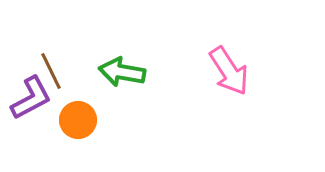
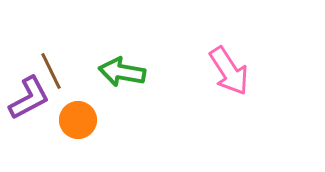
purple L-shape: moved 2 px left
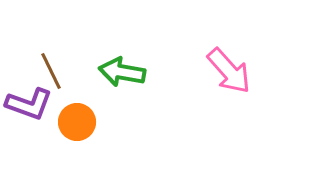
pink arrow: rotated 9 degrees counterclockwise
purple L-shape: moved 6 px down; rotated 48 degrees clockwise
orange circle: moved 1 px left, 2 px down
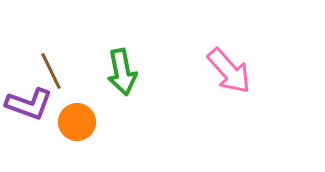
green arrow: rotated 111 degrees counterclockwise
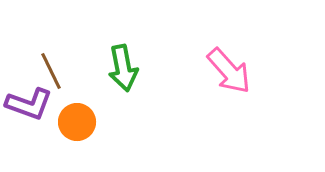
green arrow: moved 1 px right, 4 px up
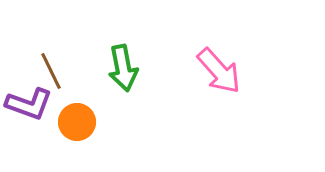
pink arrow: moved 10 px left
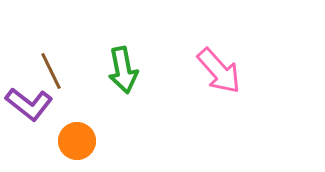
green arrow: moved 2 px down
purple L-shape: rotated 18 degrees clockwise
orange circle: moved 19 px down
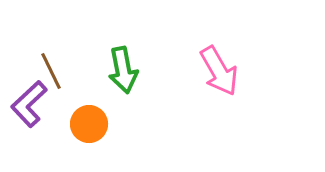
pink arrow: rotated 12 degrees clockwise
purple L-shape: rotated 99 degrees clockwise
orange circle: moved 12 px right, 17 px up
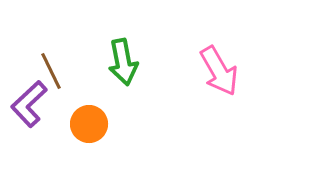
green arrow: moved 8 px up
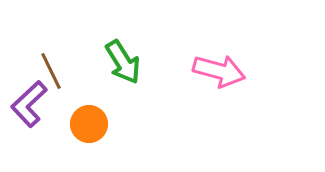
green arrow: rotated 21 degrees counterclockwise
pink arrow: rotated 45 degrees counterclockwise
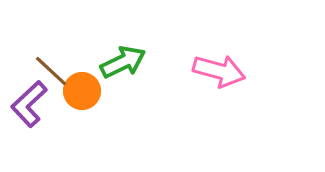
green arrow: rotated 84 degrees counterclockwise
brown line: rotated 21 degrees counterclockwise
orange circle: moved 7 px left, 33 px up
